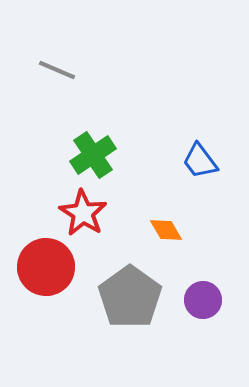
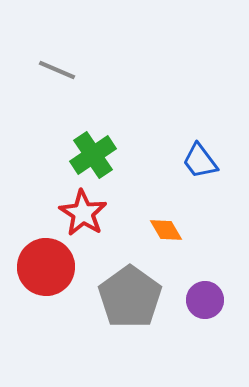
purple circle: moved 2 px right
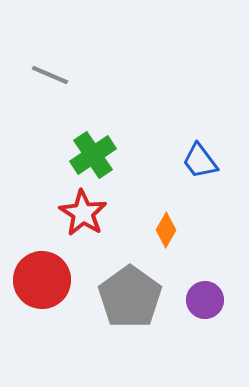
gray line: moved 7 px left, 5 px down
orange diamond: rotated 60 degrees clockwise
red circle: moved 4 px left, 13 px down
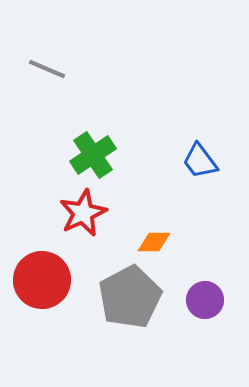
gray line: moved 3 px left, 6 px up
red star: rotated 15 degrees clockwise
orange diamond: moved 12 px left, 12 px down; rotated 60 degrees clockwise
gray pentagon: rotated 8 degrees clockwise
